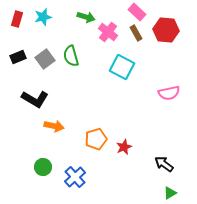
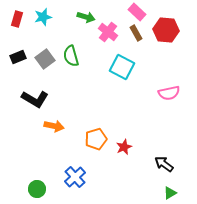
green circle: moved 6 px left, 22 px down
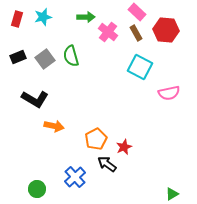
green arrow: rotated 18 degrees counterclockwise
cyan square: moved 18 px right
orange pentagon: rotated 10 degrees counterclockwise
black arrow: moved 57 px left
green triangle: moved 2 px right, 1 px down
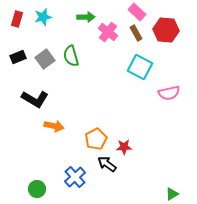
red star: rotated 21 degrees clockwise
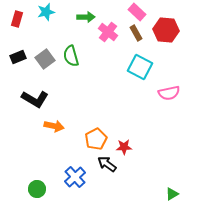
cyan star: moved 3 px right, 5 px up
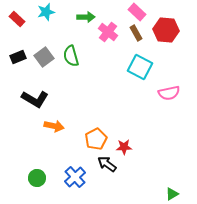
red rectangle: rotated 63 degrees counterclockwise
gray square: moved 1 px left, 2 px up
green circle: moved 11 px up
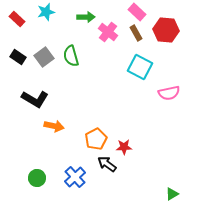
black rectangle: rotated 56 degrees clockwise
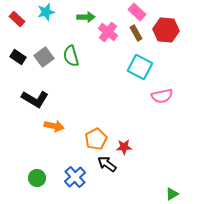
pink semicircle: moved 7 px left, 3 px down
